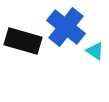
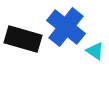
black rectangle: moved 2 px up
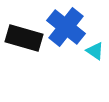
black rectangle: moved 1 px right, 1 px up
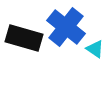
cyan triangle: moved 2 px up
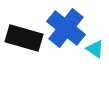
blue cross: moved 1 px down
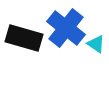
cyan triangle: moved 1 px right, 5 px up
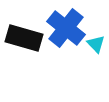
cyan triangle: rotated 12 degrees clockwise
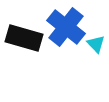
blue cross: moved 1 px up
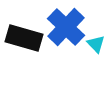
blue cross: rotated 6 degrees clockwise
